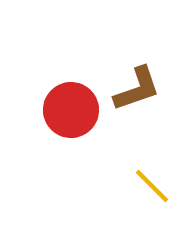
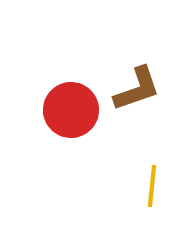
yellow line: rotated 51 degrees clockwise
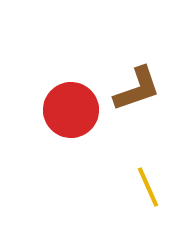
yellow line: moved 4 px left, 1 px down; rotated 30 degrees counterclockwise
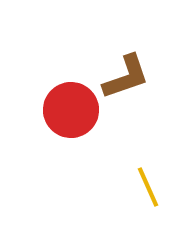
brown L-shape: moved 11 px left, 12 px up
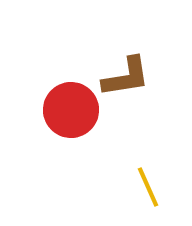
brown L-shape: rotated 10 degrees clockwise
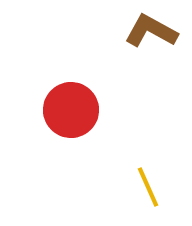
brown L-shape: moved 25 px right, 46 px up; rotated 142 degrees counterclockwise
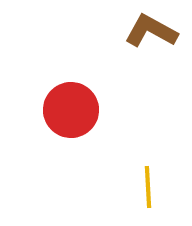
yellow line: rotated 21 degrees clockwise
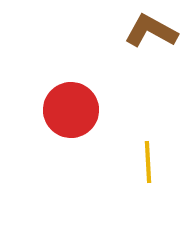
yellow line: moved 25 px up
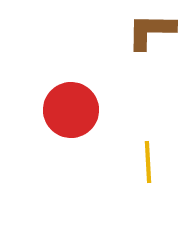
brown L-shape: rotated 28 degrees counterclockwise
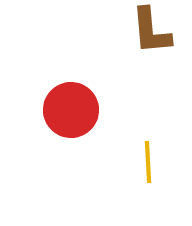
brown L-shape: rotated 96 degrees counterclockwise
